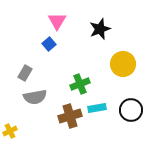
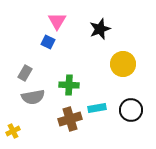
blue square: moved 1 px left, 2 px up; rotated 24 degrees counterclockwise
green cross: moved 11 px left, 1 px down; rotated 24 degrees clockwise
gray semicircle: moved 2 px left
brown cross: moved 3 px down
yellow cross: moved 3 px right
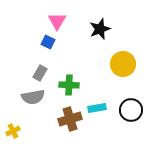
gray rectangle: moved 15 px right
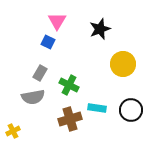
green cross: rotated 24 degrees clockwise
cyan rectangle: rotated 18 degrees clockwise
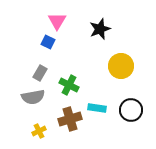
yellow circle: moved 2 px left, 2 px down
yellow cross: moved 26 px right
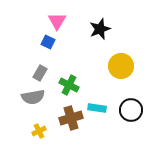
brown cross: moved 1 px right, 1 px up
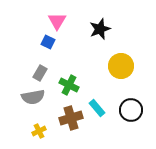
cyan rectangle: rotated 42 degrees clockwise
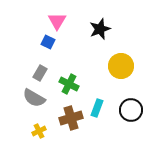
green cross: moved 1 px up
gray semicircle: moved 1 px right, 1 px down; rotated 40 degrees clockwise
cyan rectangle: rotated 60 degrees clockwise
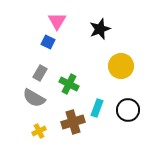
black circle: moved 3 px left
brown cross: moved 2 px right, 4 px down
